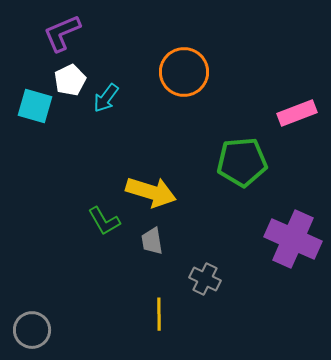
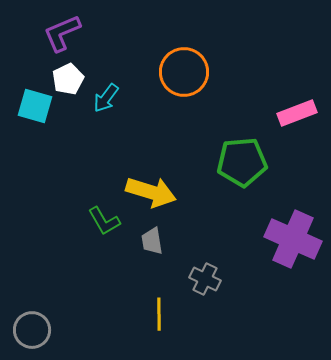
white pentagon: moved 2 px left, 1 px up
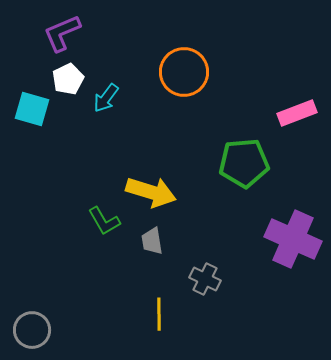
cyan square: moved 3 px left, 3 px down
green pentagon: moved 2 px right, 1 px down
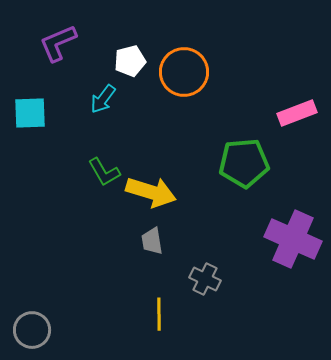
purple L-shape: moved 4 px left, 10 px down
white pentagon: moved 62 px right, 18 px up; rotated 12 degrees clockwise
cyan arrow: moved 3 px left, 1 px down
cyan square: moved 2 px left, 4 px down; rotated 18 degrees counterclockwise
green L-shape: moved 49 px up
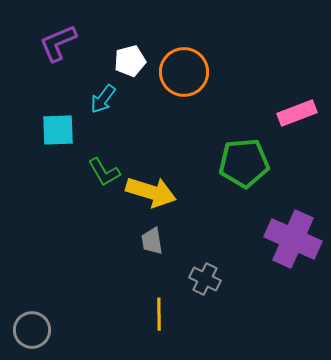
cyan square: moved 28 px right, 17 px down
